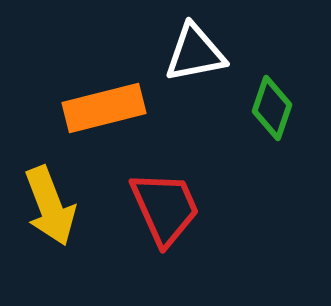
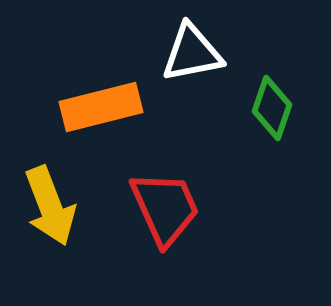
white triangle: moved 3 px left
orange rectangle: moved 3 px left, 1 px up
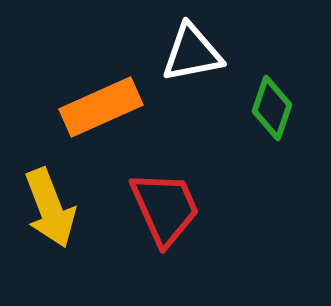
orange rectangle: rotated 10 degrees counterclockwise
yellow arrow: moved 2 px down
